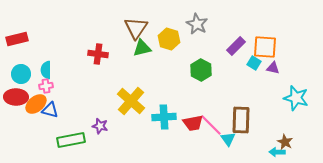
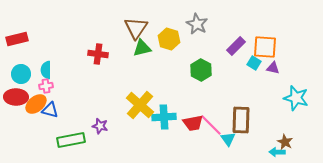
yellow cross: moved 9 px right, 4 px down
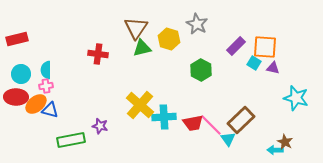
brown rectangle: rotated 44 degrees clockwise
cyan arrow: moved 2 px left, 2 px up
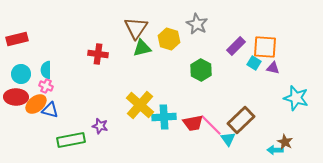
pink cross: rotated 32 degrees clockwise
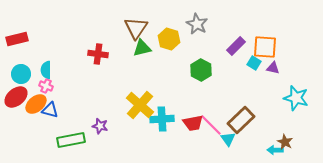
red ellipse: rotated 40 degrees counterclockwise
cyan cross: moved 2 px left, 2 px down
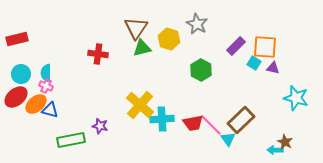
cyan semicircle: moved 3 px down
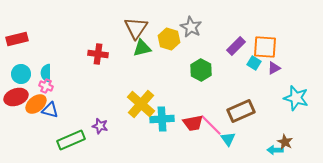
gray star: moved 6 px left, 3 px down
purple triangle: moved 1 px right; rotated 40 degrees counterclockwise
red ellipse: rotated 20 degrees clockwise
yellow cross: moved 1 px right, 1 px up
brown rectangle: moved 9 px up; rotated 20 degrees clockwise
green rectangle: rotated 12 degrees counterclockwise
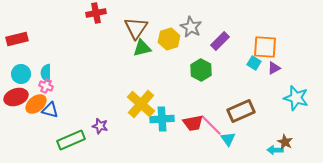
yellow hexagon: rotated 25 degrees clockwise
purple rectangle: moved 16 px left, 5 px up
red cross: moved 2 px left, 41 px up; rotated 18 degrees counterclockwise
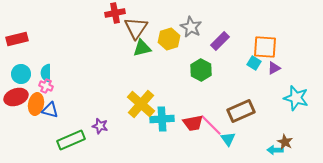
red cross: moved 19 px right
orange ellipse: rotated 40 degrees counterclockwise
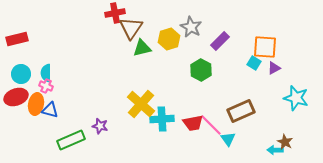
brown triangle: moved 5 px left
